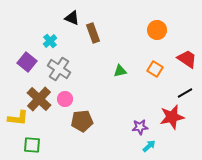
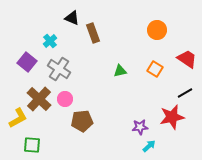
yellow L-shape: rotated 35 degrees counterclockwise
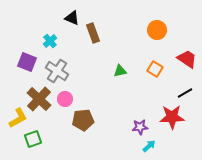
purple square: rotated 18 degrees counterclockwise
gray cross: moved 2 px left, 2 px down
red star: rotated 10 degrees clockwise
brown pentagon: moved 1 px right, 1 px up
green square: moved 1 px right, 6 px up; rotated 24 degrees counterclockwise
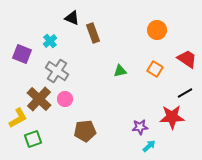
purple square: moved 5 px left, 8 px up
brown pentagon: moved 2 px right, 11 px down
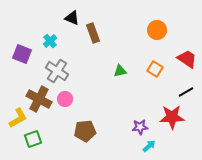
black line: moved 1 px right, 1 px up
brown cross: rotated 15 degrees counterclockwise
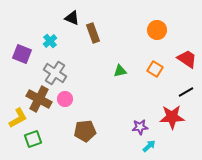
gray cross: moved 2 px left, 2 px down
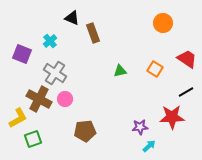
orange circle: moved 6 px right, 7 px up
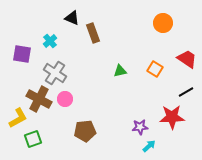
purple square: rotated 12 degrees counterclockwise
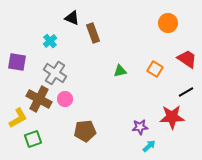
orange circle: moved 5 px right
purple square: moved 5 px left, 8 px down
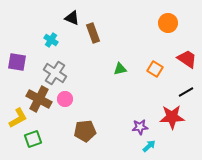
cyan cross: moved 1 px right, 1 px up; rotated 16 degrees counterclockwise
green triangle: moved 2 px up
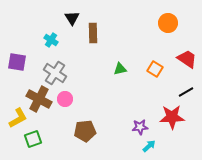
black triangle: rotated 35 degrees clockwise
brown rectangle: rotated 18 degrees clockwise
